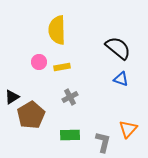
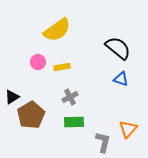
yellow semicircle: rotated 124 degrees counterclockwise
pink circle: moved 1 px left
green rectangle: moved 4 px right, 13 px up
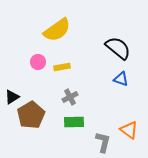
orange triangle: moved 1 px right, 1 px down; rotated 36 degrees counterclockwise
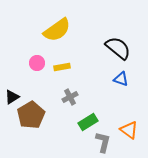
pink circle: moved 1 px left, 1 px down
green rectangle: moved 14 px right; rotated 30 degrees counterclockwise
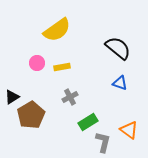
blue triangle: moved 1 px left, 4 px down
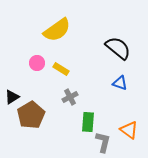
yellow rectangle: moved 1 px left, 2 px down; rotated 42 degrees clockwise
green rectangle: rotated 54 degrees counterclockwise
